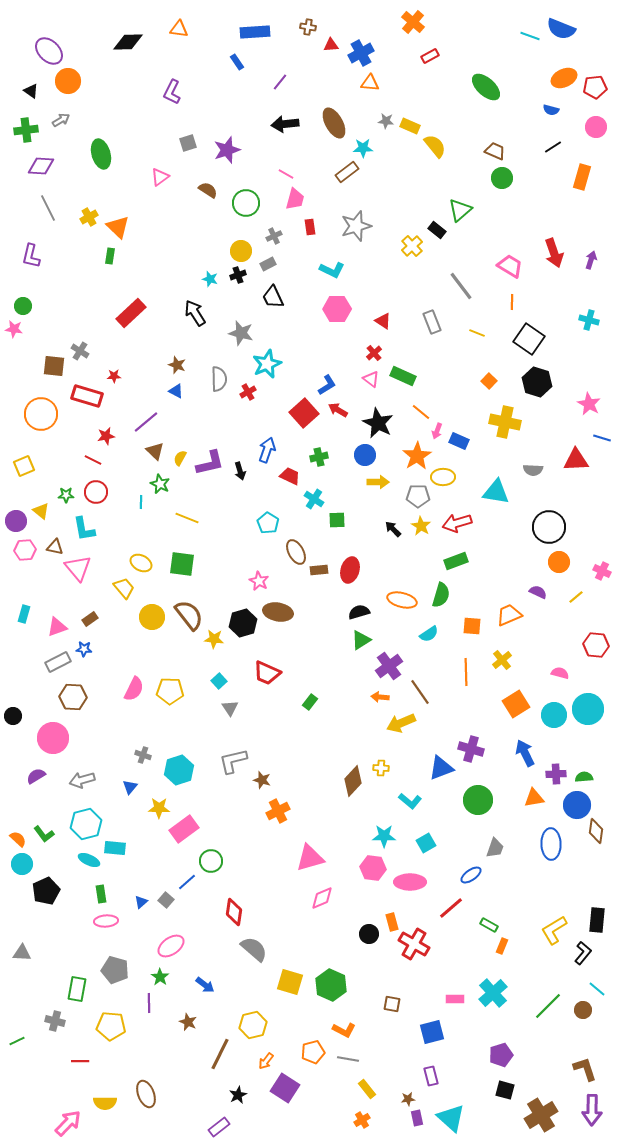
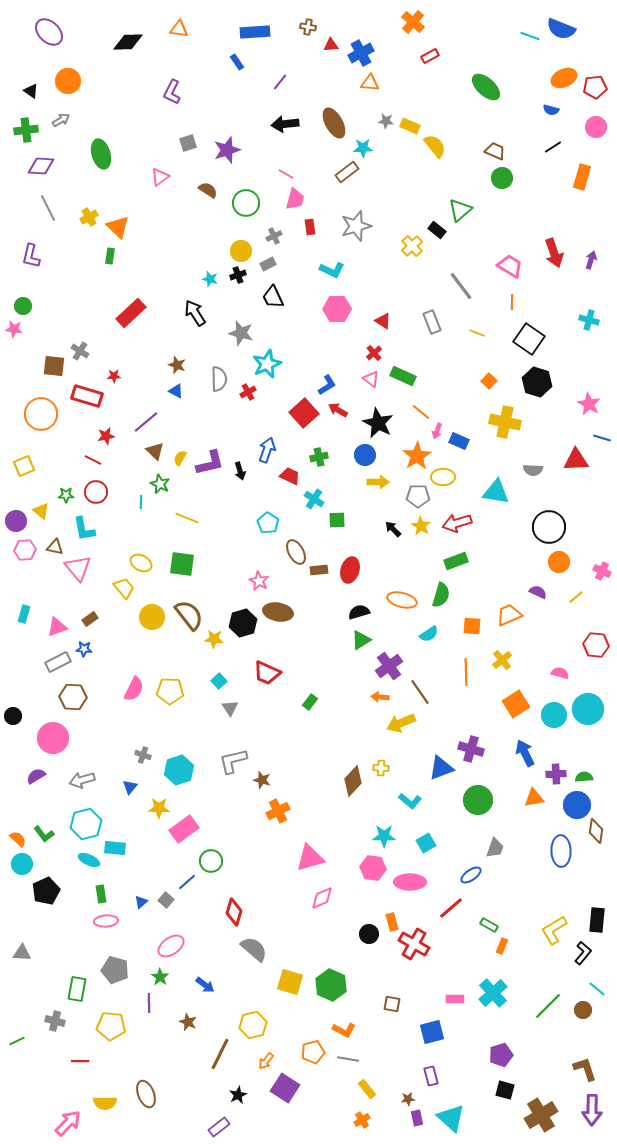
purple ellipse at (49, 51): moved 19 px up
blue ellipse at (551, 844): moved 10 px right, 7 px down
red diamond at (234, 912): rotated 8 degrees clockwise
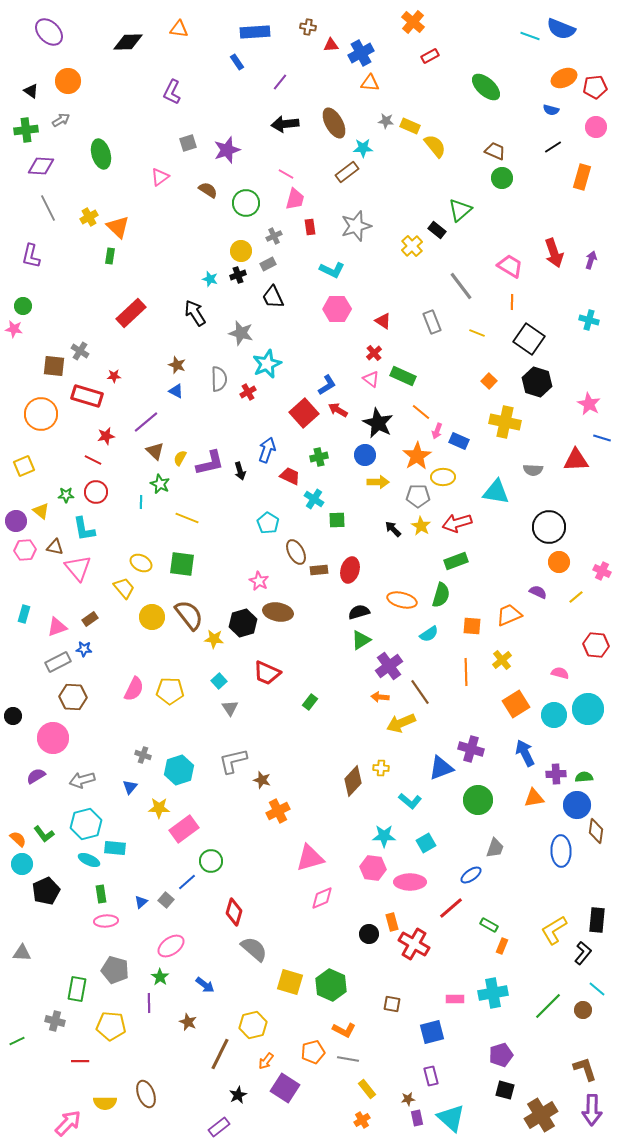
cyan cross at (493, 993): rotated 32 degrees clockwise
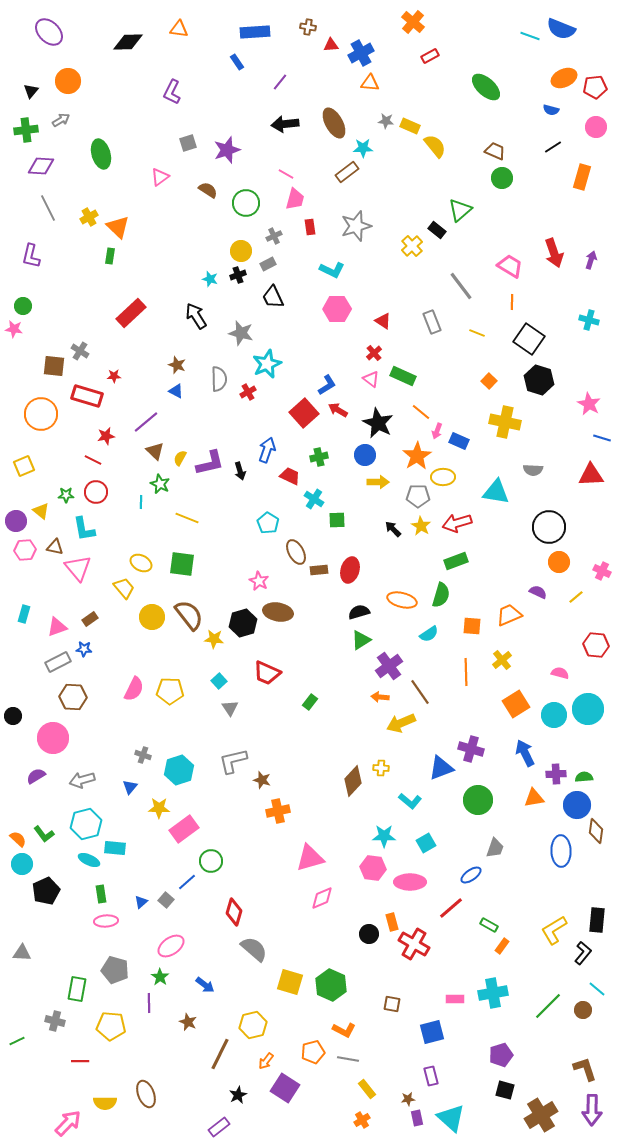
black triangle at (31, 91): rotated 35 degrees clockwise
black arrow at (195, 313): moved 1 px right, 3 px down
black hexagon at (537, 382): moved 2 px right, 2 px up
red triangle at (576, 460): moved 15 px right, 15 px down
orange cross at (278, 811): rotated 15 degrees clockwise
orange rectangle at (502, 946): rotated 14 degrees clockwise
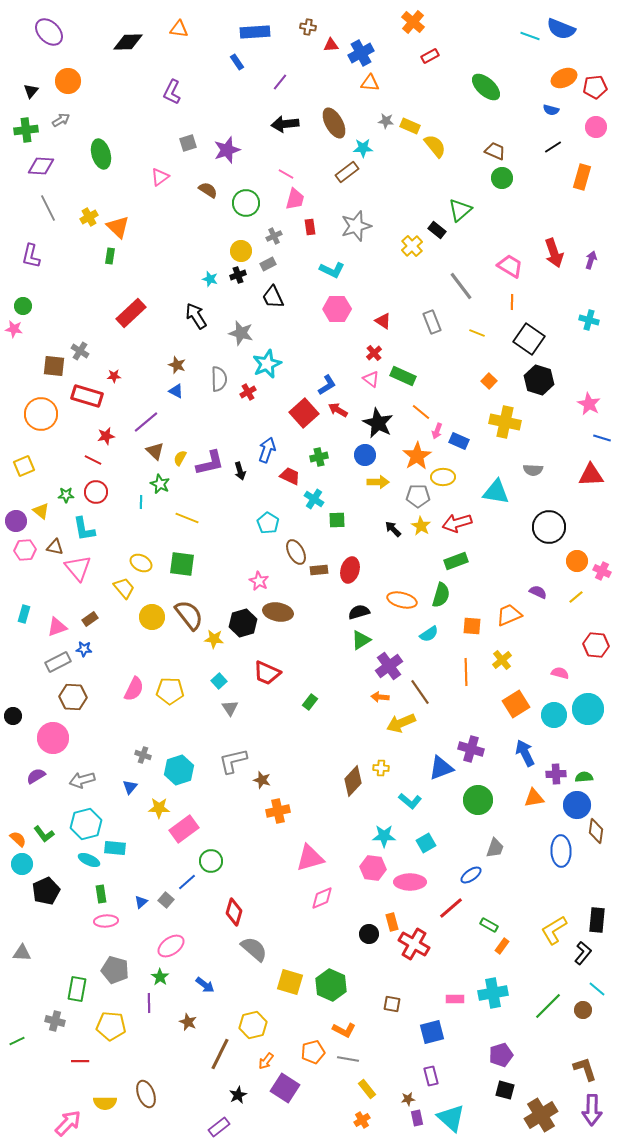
orange circle at (559, 562): moved 18 px right, 1 px up
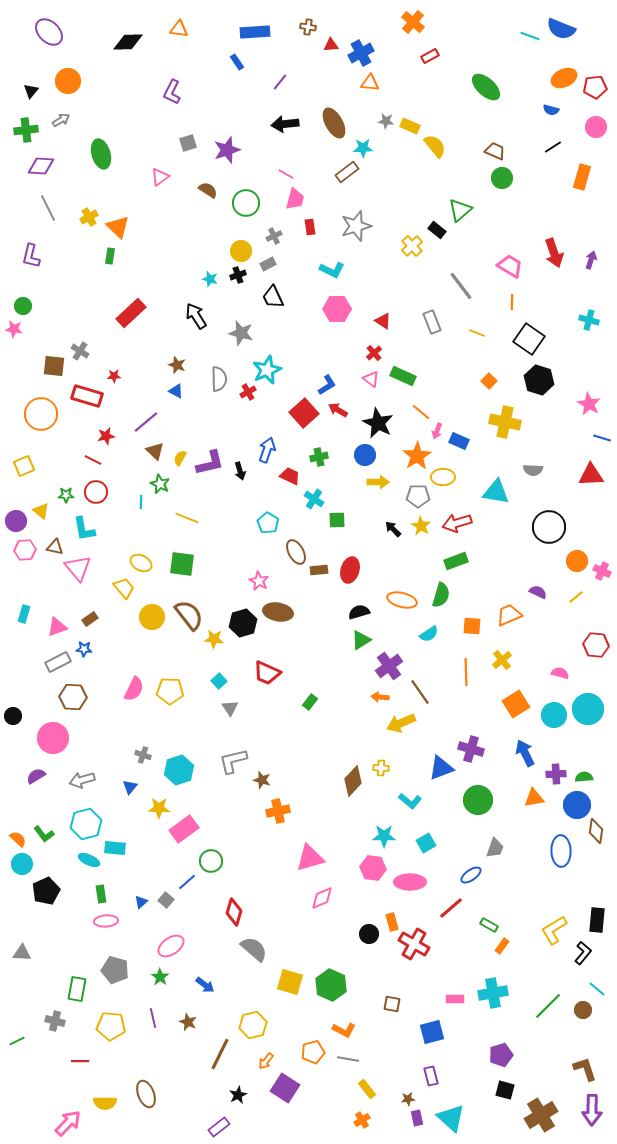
cyan star at (267, 364): moved 6 px down
purple line at (149, 1003): moved 4 px right, 15 px down; rotated 12 degrees counterclockwise
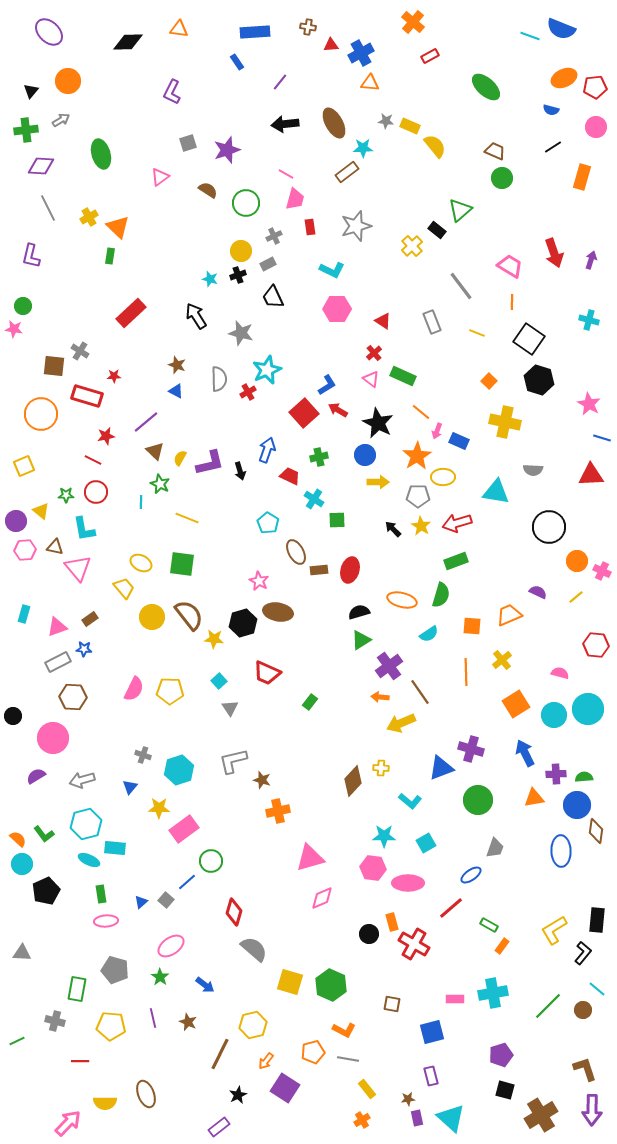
pink ellipse at (410, 882): moved 2 px left, 1 px down
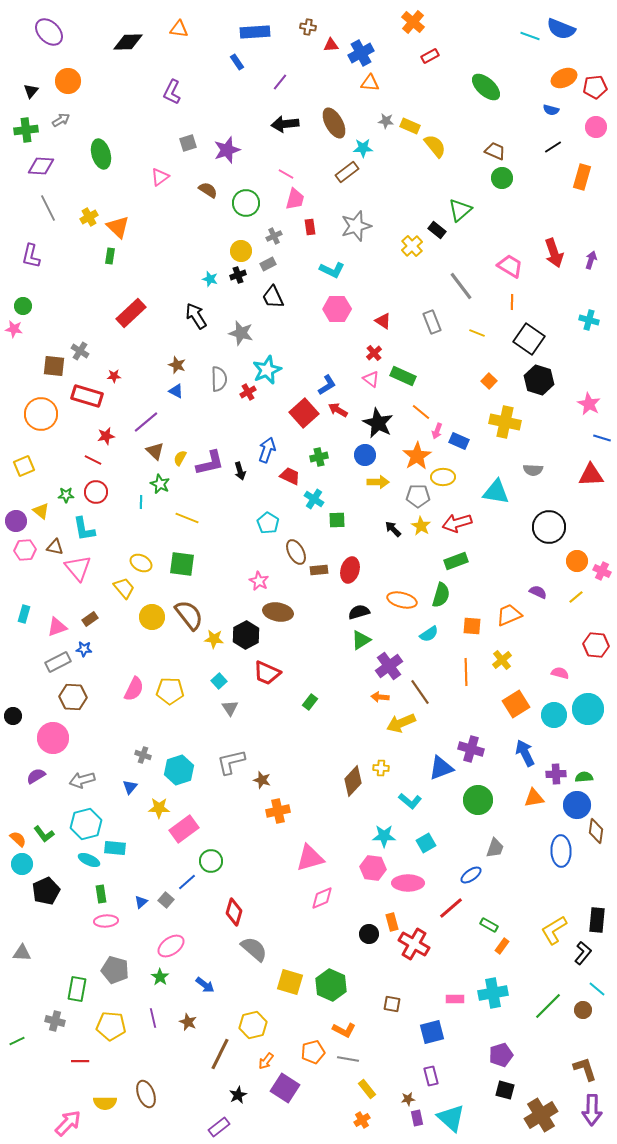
black hexagon at (243, 623): moved 3 px right, 12 px down; rotated 12 degrees counterclockwise
gray L-shape at (233, 761): moved 2 px left, 1 px down
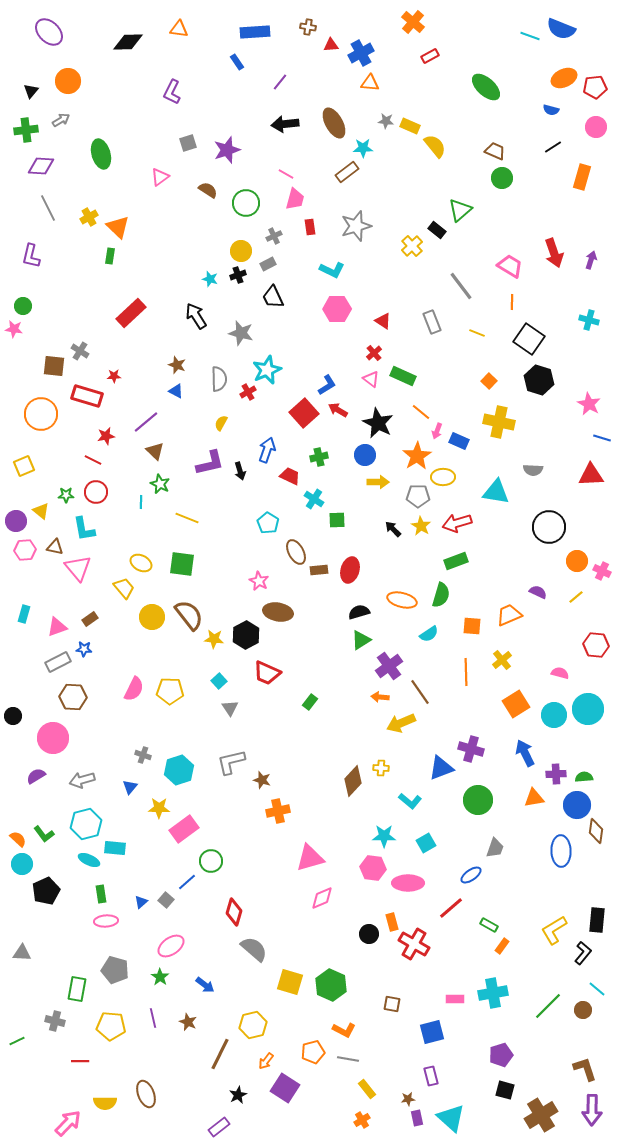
yellow cross at (505, 422): moved 6 px left
yellow semicircle at (180, 458): moved 41 px right, 35 px up
